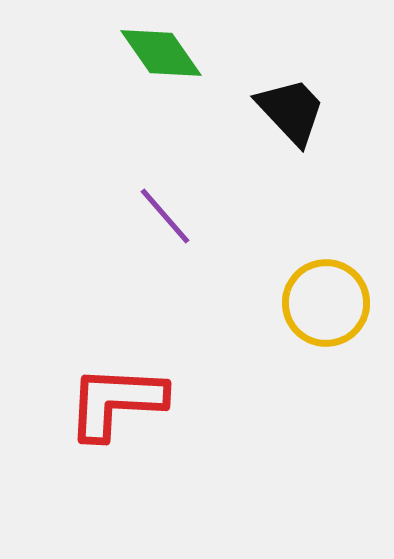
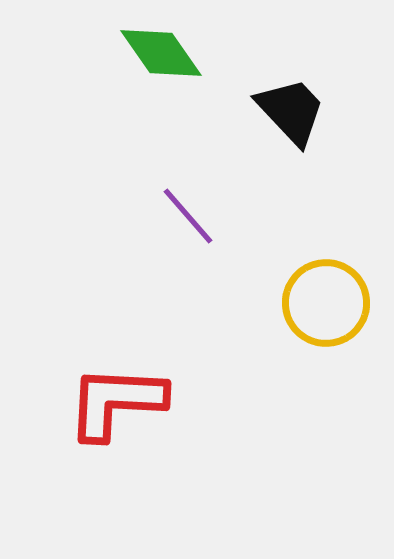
purple line: moved 23 px right
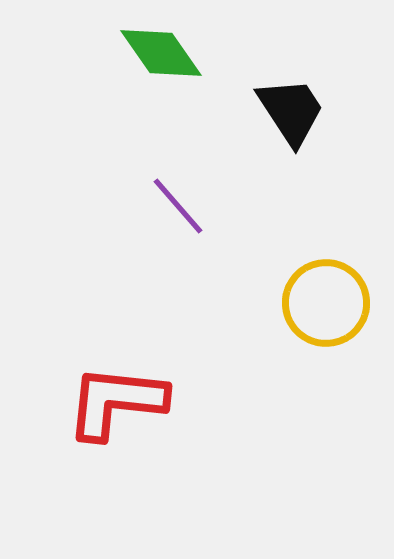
black trapezoid: rotated 10 degrees clockwise
purple line: moved 10 px left, 10 px up
red L-shape: rotated 3 degrees clockwise
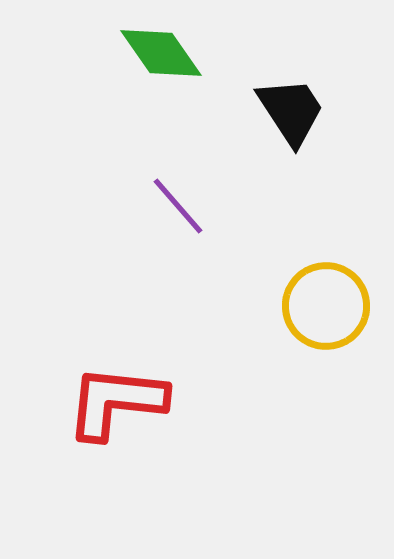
yellow circle: moved 3 px down
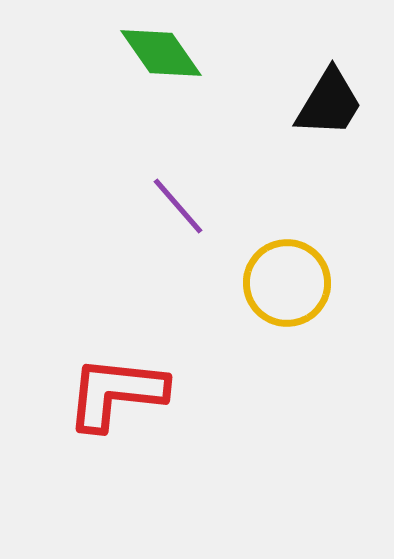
black trapezoid: moved 38 px right, 8 px up; rotated 64 degrees clockwise
yellow circle: moved 39 px left, 23 px up
red L-shape: moved 9 px up
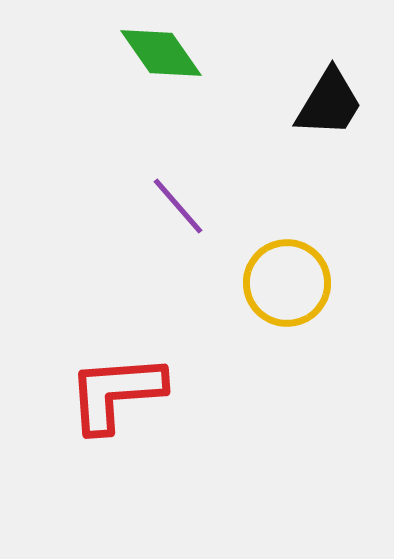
red L-shape: rotated 10 degrees counterclockwise
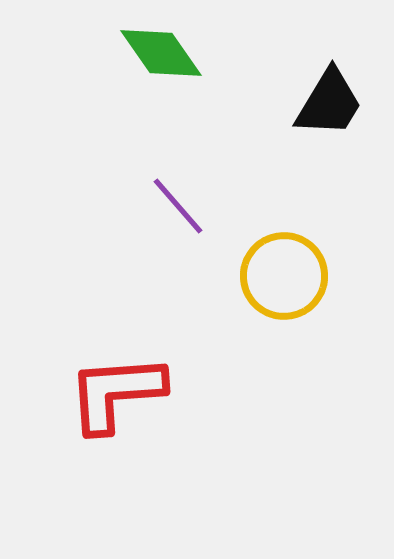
yellow circle: moved 3 px left, 7 px up
